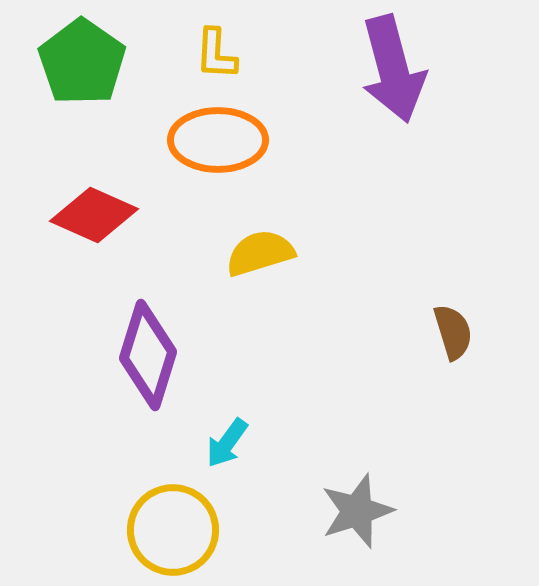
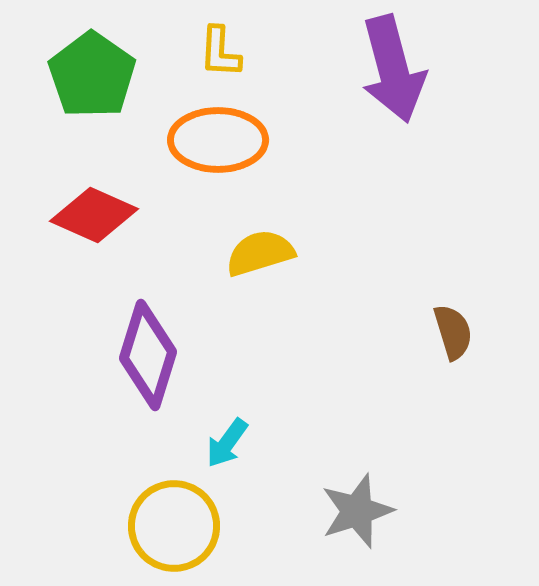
yellow L-shape: moved 4 px right, 2 px up
green pentagon: moved 10 px right, 13 px down
yellow circle: moved 1 px right, 4 px up
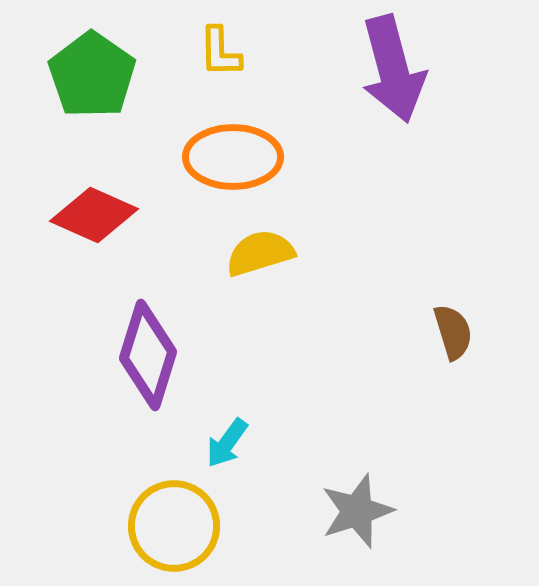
yellow L-shape: rotated 4 degrees counterclockwise
orange ellipse: moved 15 px right, 17 px down
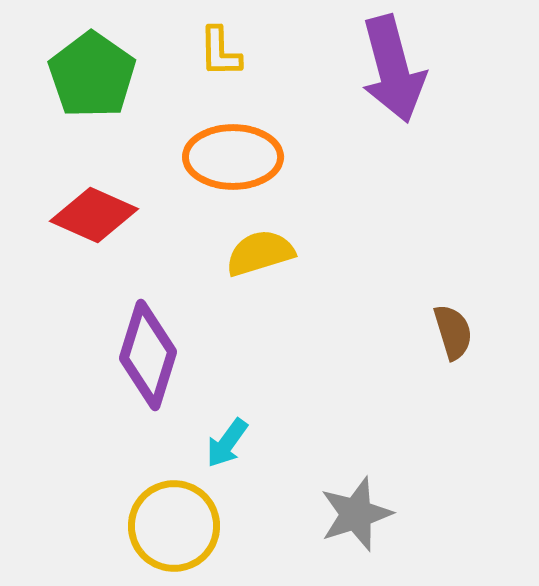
gray star: moved 1 px left, 3 px down
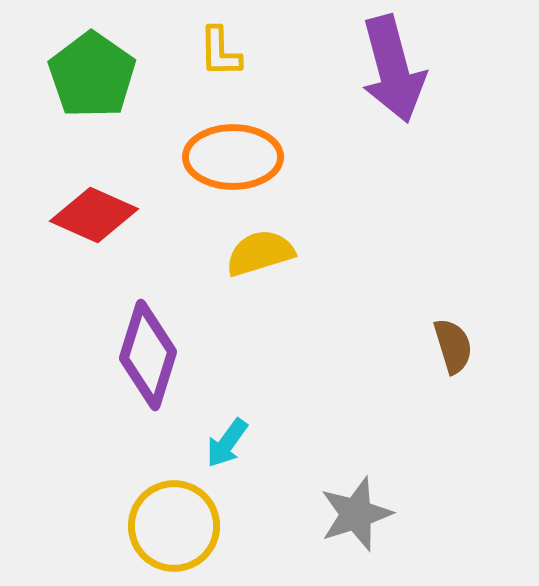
brown semicircle: moved 14 px down
